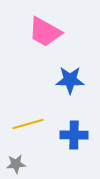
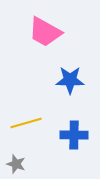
yellow line: moved 2 px left, 1 px up
gray star: rotated 24 degrees clockwise
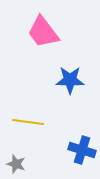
pink trapezoid: moved 2 px left; rotated 24 degrees clockwise
yellow line: moved 2 px right, 1 px up; rotated 24 degrees clockwise
blue cross: moved 8 px right, 15 px down; rotated 16 degrees clockwise
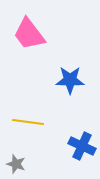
pink trapezoid: moved 14 px left, 2 px down
blue cross: moved 4 px up; rotated 8 degrees clockwise
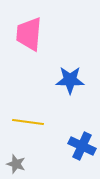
pink trapezoid: rotated 42 degrees clockwise
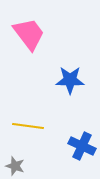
pink trapezoid: rotated 138 degrees clockwise
yellow line: moved 4 px down
gray star: moved 1 px left, 2 px down
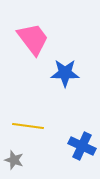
pink trapezoid: moved 4 px right, 5 px down
blue star: moved 5 px left, 7 px up
gray star: moved 1 px left, 6 px up
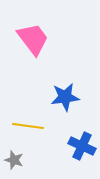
blue star: moved 24 px down; rotated 8 degrees counterclockwise
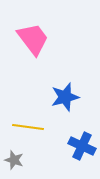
blue star: rotated 8 degrees counterclockwise
yellow line: moved 1 px down
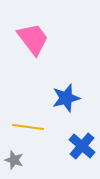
blue star: moved 1 px right, 1 px down
blue cross: rotated 16 degrees clockwise
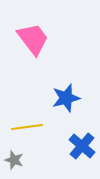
yellow line: moved 1 px left; rotated 16 degrees counterclockwise
